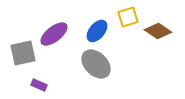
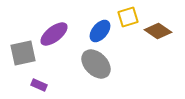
blue ellipse: moved 3 px right
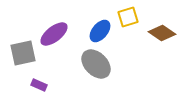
brown diamond: moved 4 px right, 2 px down
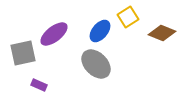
yellow square: rotated 15 degrees counterclockwise
brown diamond: rotated 12 degrees counterclockwise
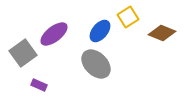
gray square: rotated 24 degrees counterclockwise
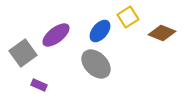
purple ellipse: moved 2 px right, 1 px down
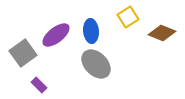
blue ellipse: moved 9 px left; rotated 45 degrees counterclockwise
purple rectangle: rotated 21 degrees clockwise
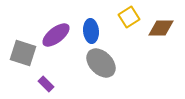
yellow square: moved 1 px right
brown diamond: moved 1 px left, 5 px up; rotated 24 degrees counterclockwise
gray square: rotated 36 degrees counterclockwise
gray ellipse: moved 5 px right, 1 px up
purple rectangle: moved 7 px right, 1 px up
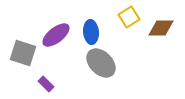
blue ellipse: moved 1 px down
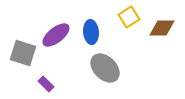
brown diamond: moved 1 px right
gray ellipse: moved 4 px right, 5 px down
